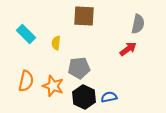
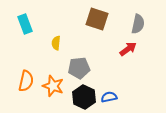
brown square: moved 13 px right, 3 px down; rotated 15 degrees clockwise
cyan rectangle: moved 1 px left, 10 px up; rotated 24 degrees clockwise
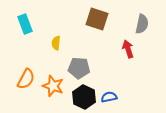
gray semicircle: moved 4 px right
red arrow: rotated 72 degrees counterclockwise
gray pentagon: rotated 10 degrees clockwise
orange semicircle: moved 2 px up; rotated 15 degrees clockwise
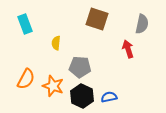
gray pentagon: moved 1 px right, 1 px up
black hexagon: moved 2 px left, 1 px up
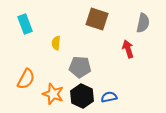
gray semicircle: moved 1 px right, 1 px up
orange star: moved 8 px down
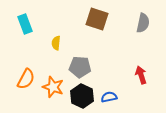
red arrow: moved 13 px right, 26 px down
orange star: moved 7 px up
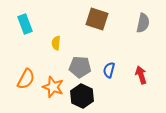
blue semicircle: moved 27 px up; rotated 63 degrees counterclockwise
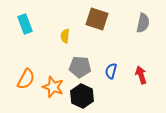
yellow semicircle: moved 9 px right, 7 px up
blue semicircle: moved 2 px right, 1 px down
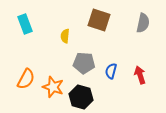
brown square: moved 2 px right, 1 px down
gray pentagon: moved 4 px right, 4 px up
red arrow: moved 1 px left
black hexagon: moved 1 px left, 1 px down; rotated 10 degrees counterclockwise
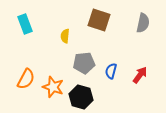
gray pentagon: rotated 10 degrees counterclockwise
red arrow: rotated 54 degrees clockwise
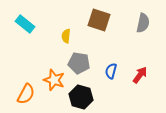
cyan rectangle: rotated 30 degrees counterclockwise
yellow semicircle: moved 1 px right
gray pentagon: moved 5 px left; rotated 15 degrees clockwise
orange semicircle: moved 15 px down
orange star: moved 1 px right, 7 px up
